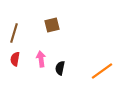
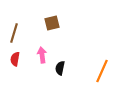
brown square: moved 2 px up
pink arrow: moved 1 px right, 4 px up
orange line: rotated 30 degrees counterclockwise
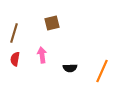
black semicircle: moved 10 px right; rotated 104 degrees counterclockwise
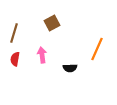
brown square: rotated 14 degrees counterclockwise
orange line: moved 5 px left, 22 px up
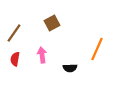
brown line: rotated 18 degrees clockwise
